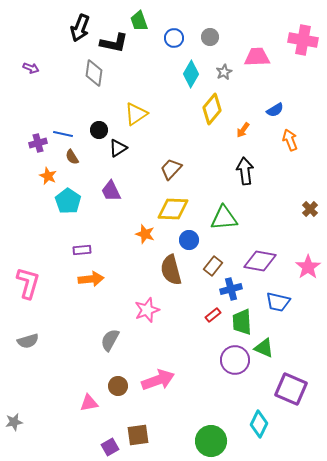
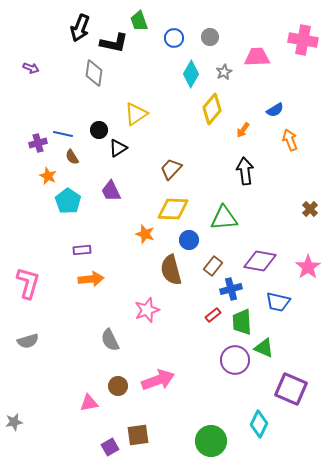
gray semicircle at (110, 340): rotated 55 degrees counterclockwise
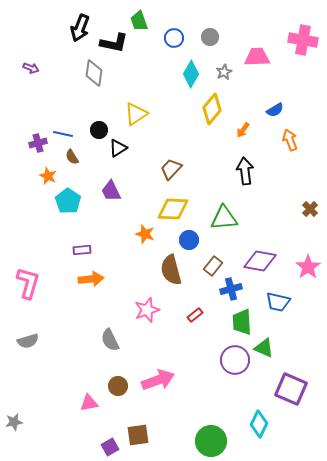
red rectangle at (213, 315): moved 18 px left
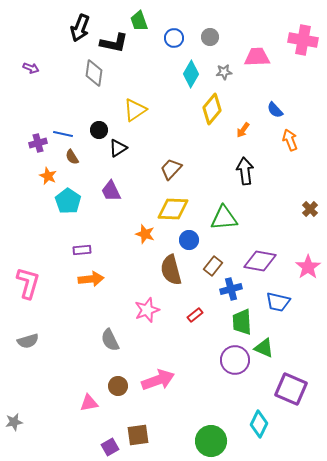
gray star at (224, 72): rotated 21 degrees clockwise
blue semicircle at (275, 110): rotated 78 degrees clockwise
yellow triangle at (136, 114): moved 1 px left, 4 px up
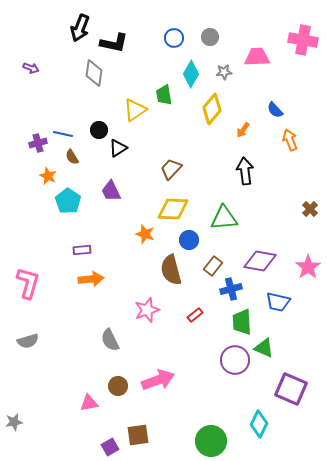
green trapezoid at (139, 21): moved 25 px right, 74 px down; rotated 10 degrees clockwise
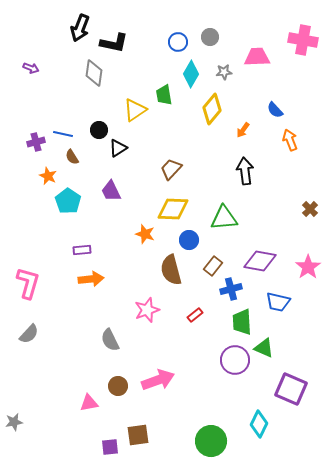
blue circle at (174, 38): moved 4 px right, 4 px down
purple cross at (38, 143): moved 2 px left, 1 px up
gray semicircle at (28, 341): moved 1 px right, 7 px up; rotated 30 degrees counterclockwise
purple square at (110, 447): rotated 24 degrees clockwise
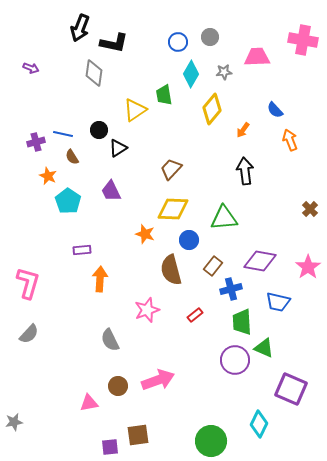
orange arrow at (91, 279): moved 9 px right; rotated 80 degrees counterclockwise
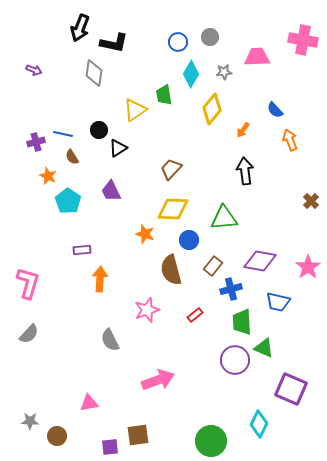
purple arrow at (31, 68): moved 3 px right, 2 px down
brown cross at (310, 209): moved 1 px right, 8 px up
brown circle at (118, 386): moved 61 px left, 50 px down
gray star at (14, 422): moved 16 px right, 1 px up; rotated 12 degrees clockwise
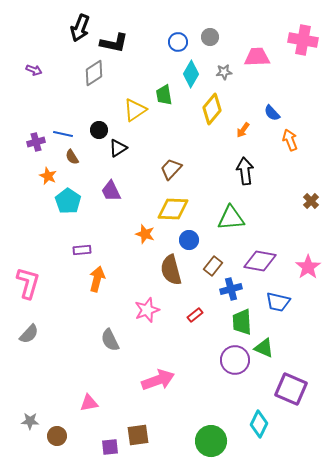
gray diamond at (94, 73): rotated 48 degrees clockwise
blue semicircle at (275, 110): moved 3 px left, 3 px down
green triangle at (224, 218): moved 7 px right
orange arrow at (100, 279): moved 3 px left; rotated 10 degrees clockwise
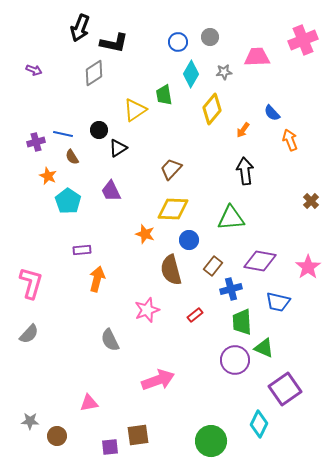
pink cross at (303, 40): rotated 32 degrees counterclockwise
pink L-shape at (28, 283): moved 3 px right
purple square at (291, 389): moved 6 px left; rotated 32 degrees clockwise
